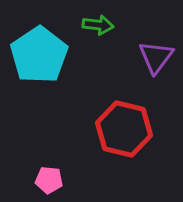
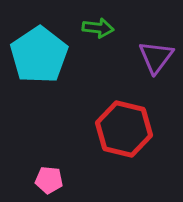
green arrow: moved 3 px down
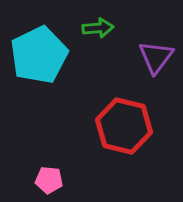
green arrow: rotated 12 degrees counterclockwise
cyan pentagon: rotated 8 degrees clockwise
red hexagon: moved 3 px up
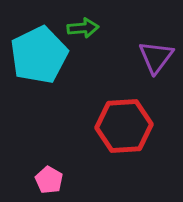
green arrow: moved 15 px left
red hexagon: rotated 18 degrees counterclockwise
pink pentagon: rotated 24 degrees clockwise
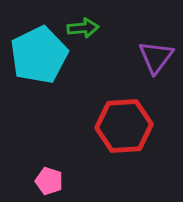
pink pentagon: moved 1 px down; rotated 12 degrees counterclockwise
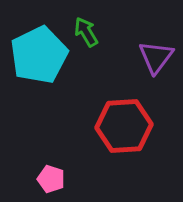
green arrow: moved 3 px right, 4 px down; rotated 116 degrees counterclockwise
pink pentagon: moved 2 px right, 2 px up
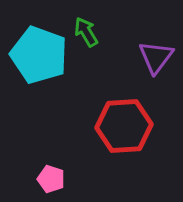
cyan pentagon: rotated 26 degrees counterclockwise
